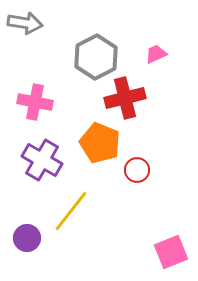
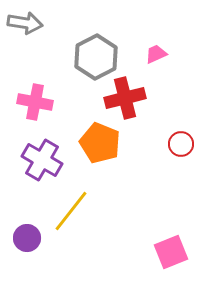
red circle: moved 44 px right, 26 px up
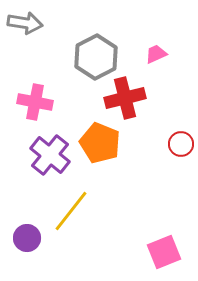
purple cross: moved 8 px right, 5 px up; rotated 9 degrees clockwise
pink square: moved 7 px left
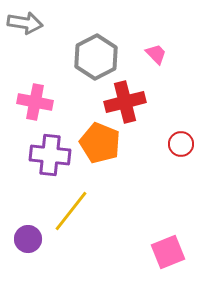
pink trapezoid: rotated 70 degrees clockwise
red cross: moved 4 px down
purple cross: rotated 33 degrees counterclockwise
purple circle: moved 1 px right, 1 px down
pink square: moved 4 px right
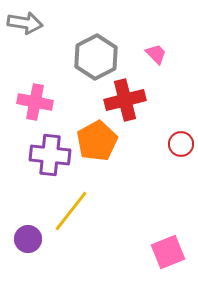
red cross: moved 2 px up
orange pentagon: moved 3 px left, 2 px up; rotated 21 degrees clockwise
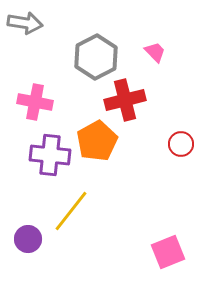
pink trapezoid: moved 1 px left, 2 px up
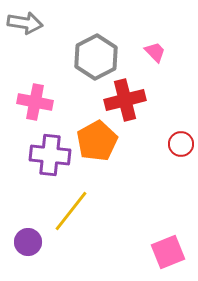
purple circle: moved 3 px down
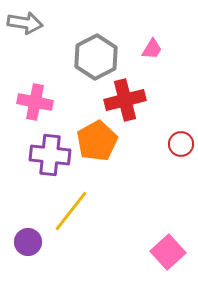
pink trapezoid: moved 3 px left, 3 px up; rotated 75 degrees clockwise
pink square: rotated 20 degrees counterclockwise
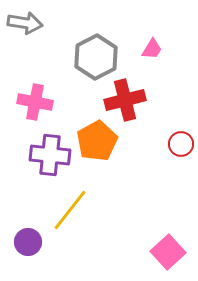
yellow line: moved 1 px left, 1 px up
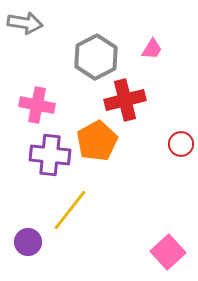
pink cross: moved 2 px right, 3 px down
